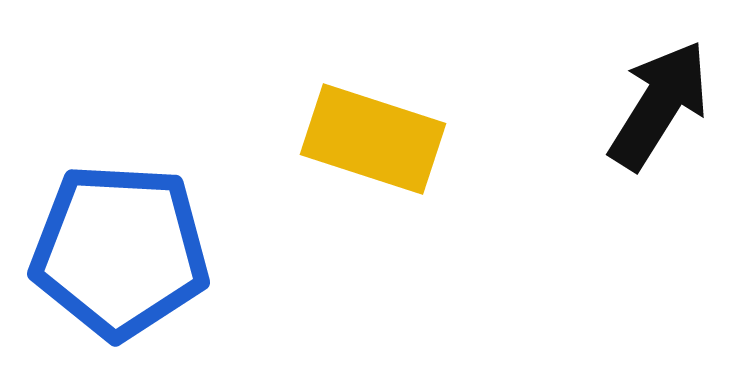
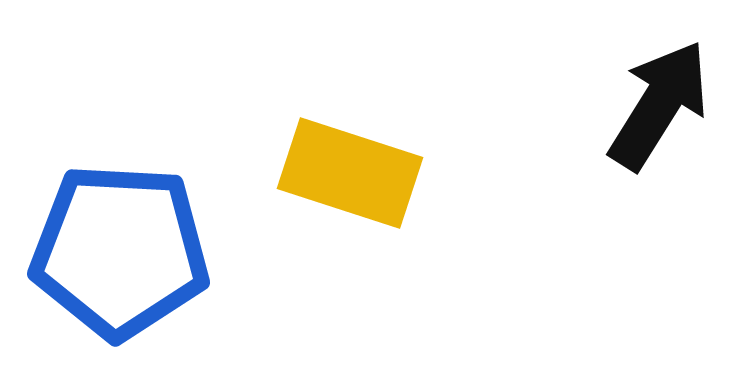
yellow rectangle: moved 23 px left, 34 px down
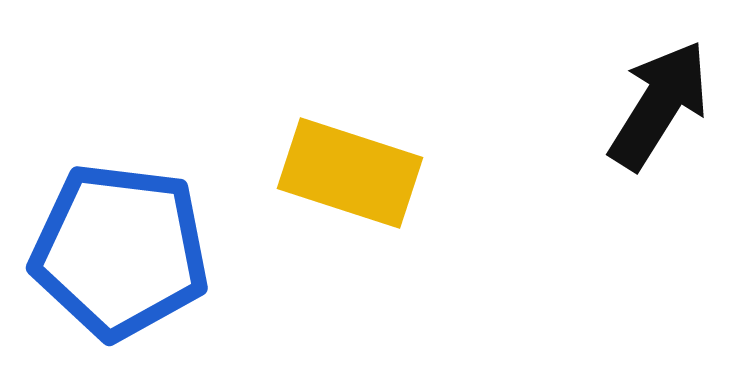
blue pentagon: rotated 4 degrees clockwise
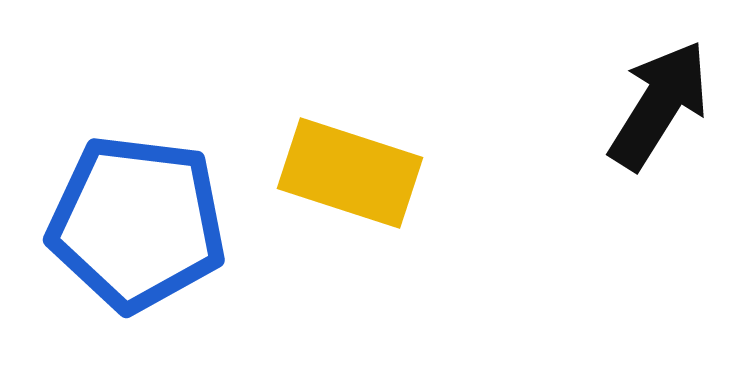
blue pentagon: moved 17 px right, 28 px up
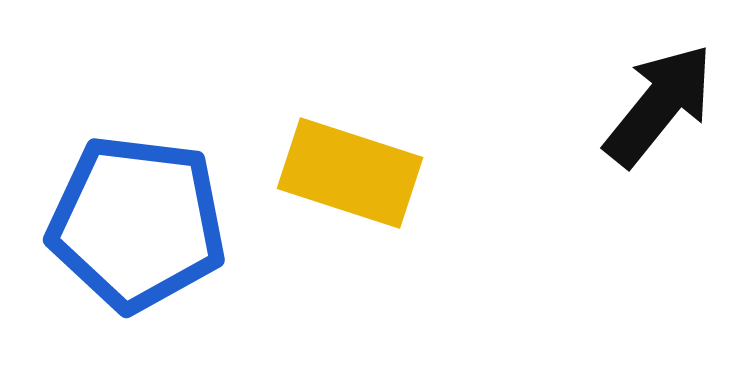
black arrow: rotated 7 degrees clockwise
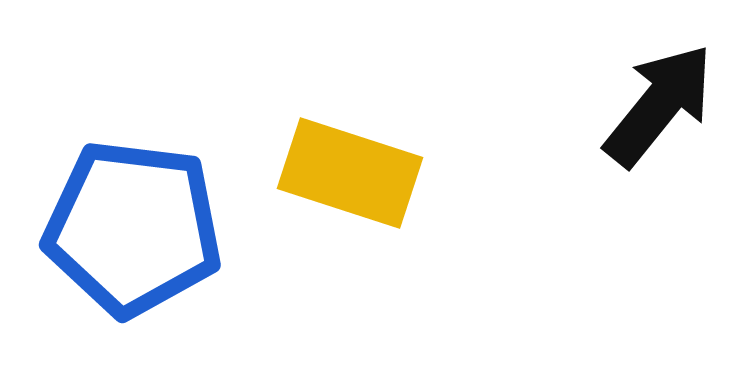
blue pentagon: moved 4 px left, 5 px down
